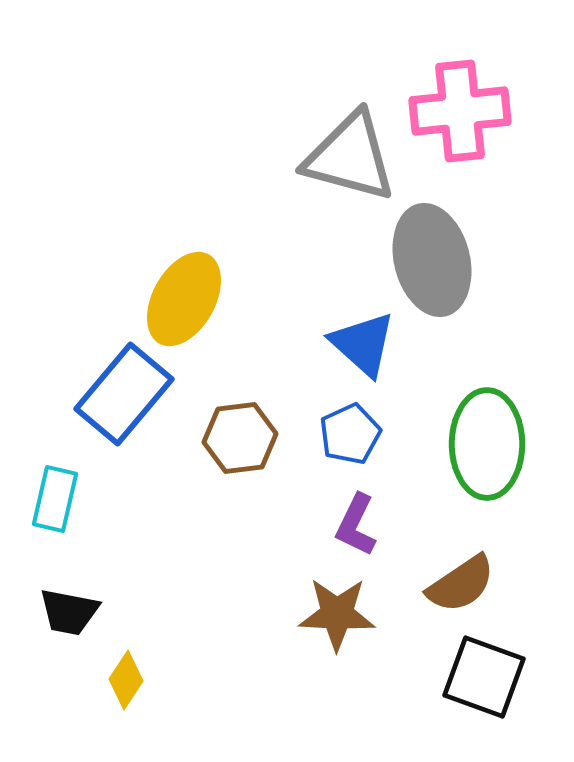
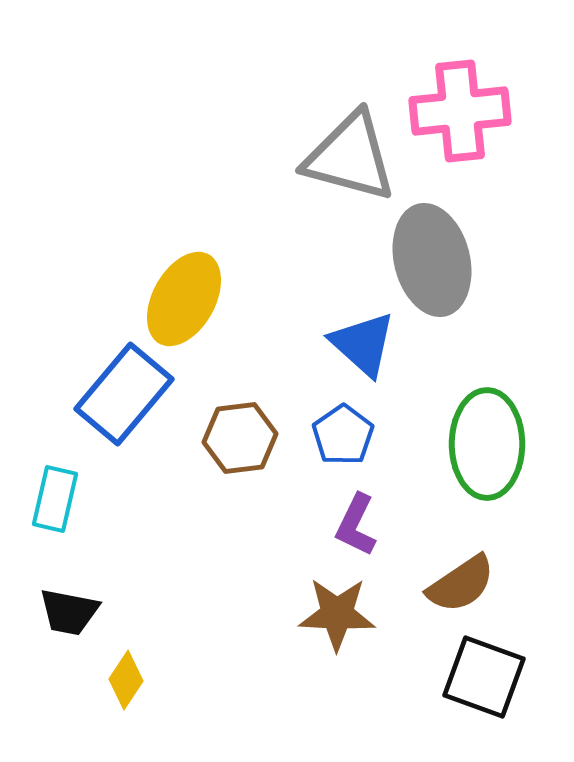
blue pentagon: moved 7 px left, 1 px down; rotated 10 degrees counterclockwise
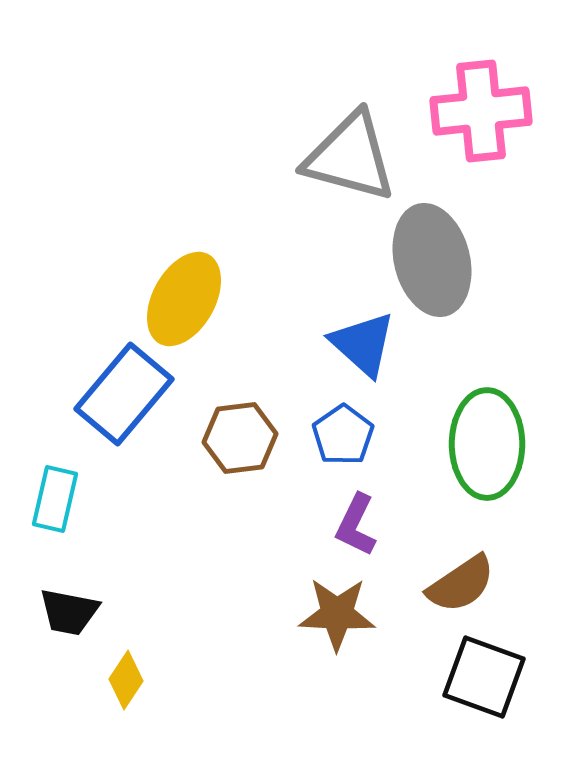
pink cross: moved 21 px right
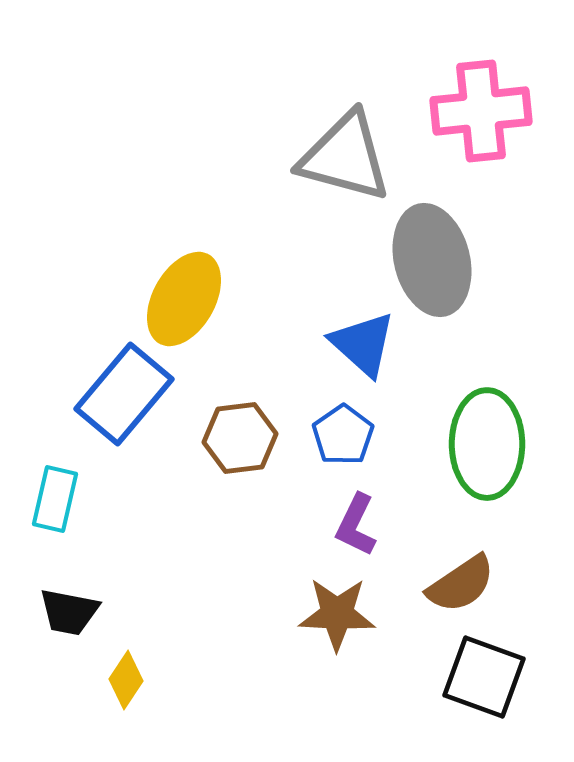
gray triangle: moved 5 px left
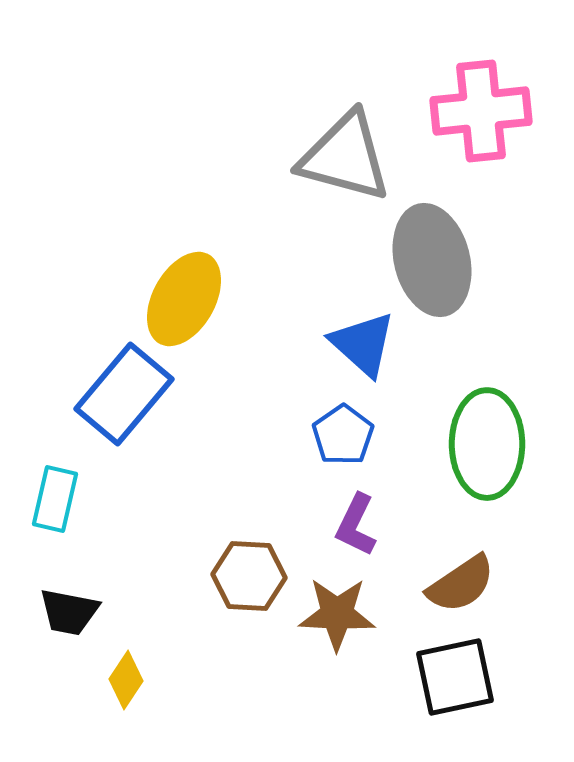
brown hexagon: moved 9 px right, 138 px down; rotated 10 degrees clockwise
black square: moved 29 px left; rotated 32 degrees counterclockwise
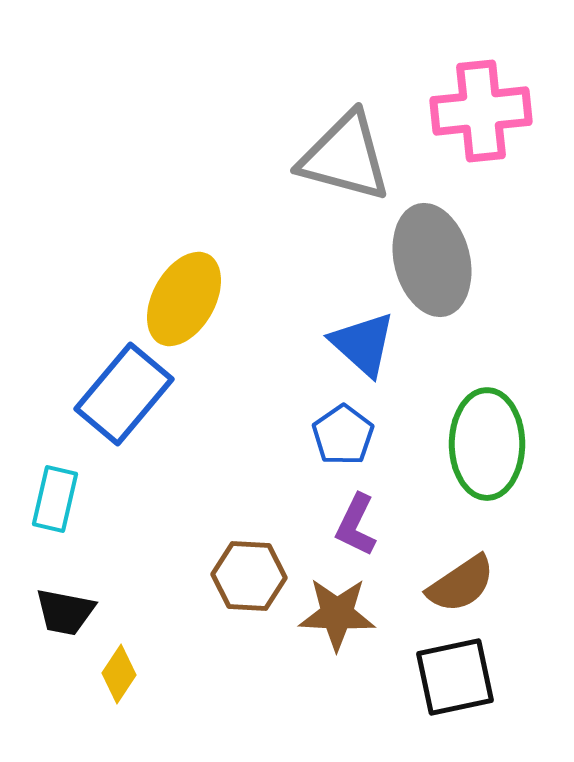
black trapezoid: moved 4 px left
yellow diamond: moved 7 px left, 6 px up
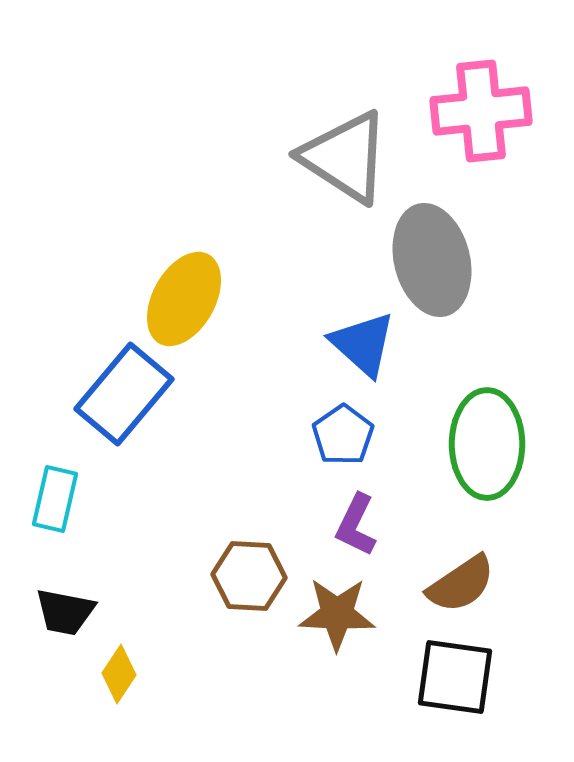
gray triangle: rotated 18 degrees clockwise
black square: rotated 20 degrees clockwise
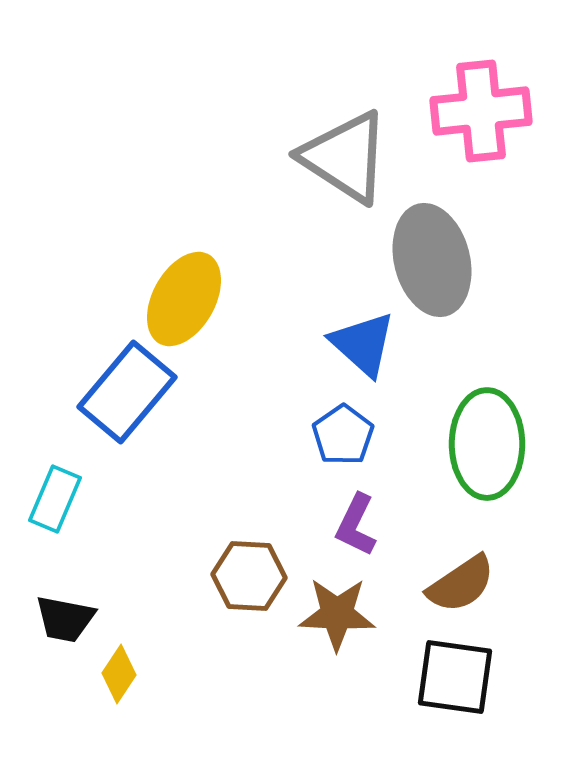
blue rectangle: moved 3 px right, 2 px up
cyan rectangle: rotated 10 degrees clockwise
black trapezoid: moved 7 px down
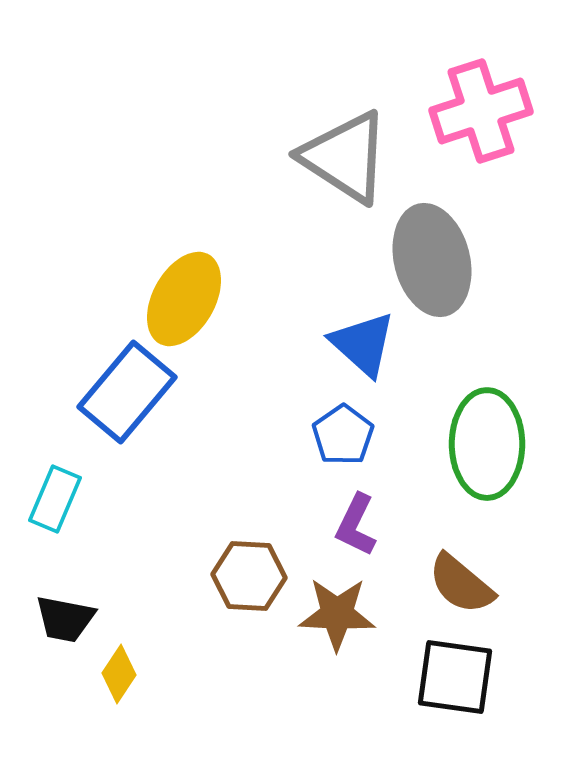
pink cross: rotated 12 degrees counterclockwise
brown semicircle: rotated 74 degrees clockwise
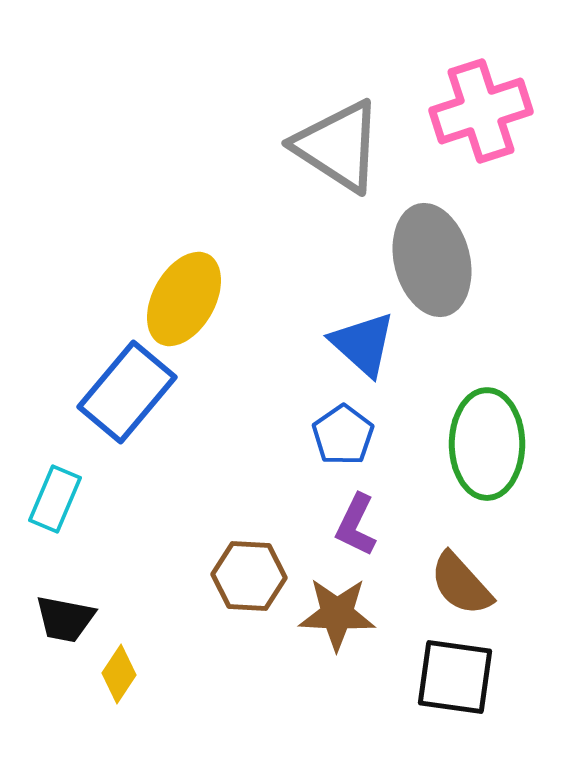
gray triangle: moved 7 px left, 11 px up
brown semicircle: rotated 8 degrees clockwise
